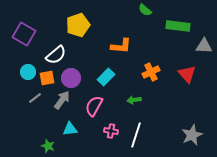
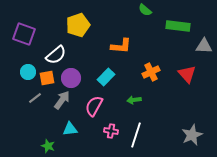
purple square: rotated 10 degrees counterclockwise
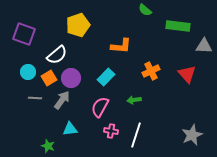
white semicircle: moved 1 px right
orange cross: moved 1 px up
orange square: moved 2 px right; rotated 21 degrees counterclockwise
gray line: rotated 40 degrees clockwise
pink semicircle: moved 6 px right, 1 px down
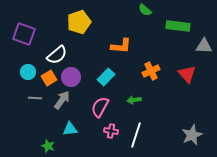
yellow pentagon: moved 1 px right, 3 px up
purple circle: moved 1 px up
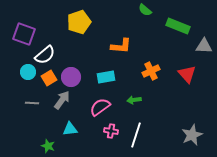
green rectangle: rotated 15 degrees clockwise
white semicircle: moved 12 px left
cyan rectangle: rotated 36 degrees clockwise
gray line: moved 3 px left, 5 px down
pink semicircle: rotated 25 degrees clockwise
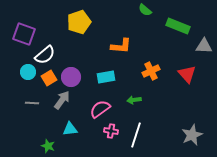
pink semicircle: moved 2 px down
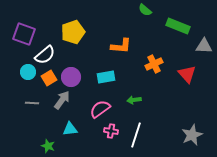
yellow pentagon: moved 6 px left, 10 px down
orange cross: moved 3 px right, 7 px up
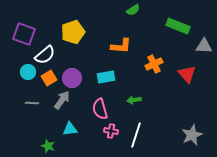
green semicircle: moved 12 px left; rotated 72 degrees counterclockwise
purple circle: moved 1 px right, 1 px down
pink semicircle: rotated 70 degrees counterclockwise
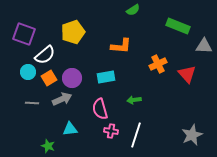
orange cross: moved 4 px right
gray arrow: moved 1 px up; rotated 30 degrees clockwise
